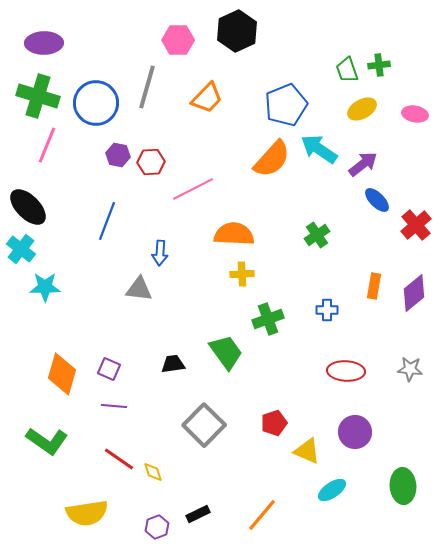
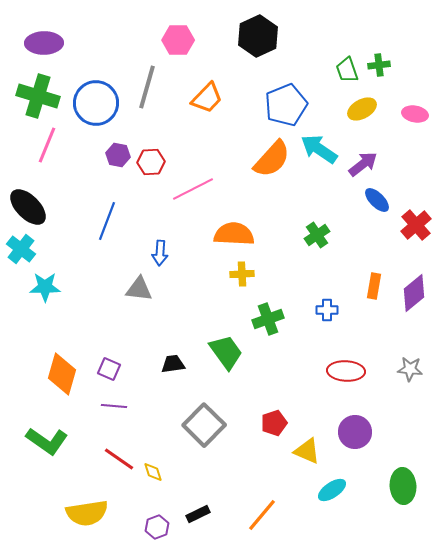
black hexagon at (237, 31): moved 21 px right, 5 px down
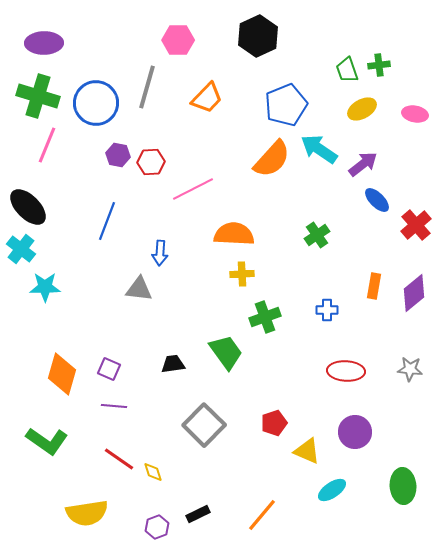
green cross at (268, 319): moved 3 px left, 2 px up
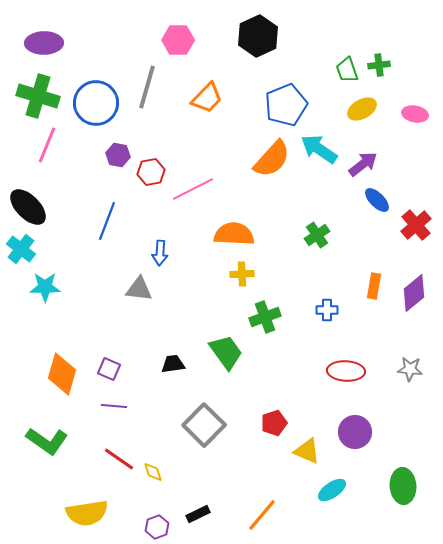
red hexagon at (151, 162): moved 10 px down; rotated 8 degrees counterclockwise
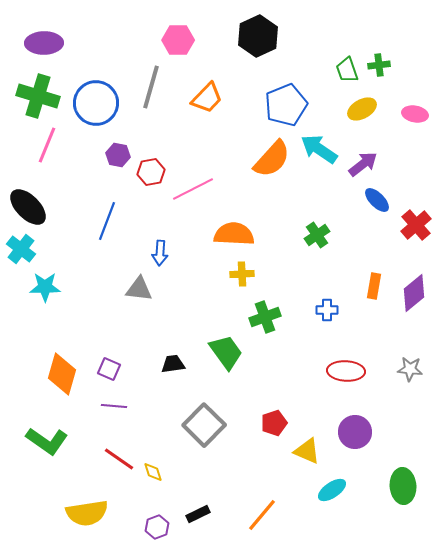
gray line at (147, 87): moved 4 px right
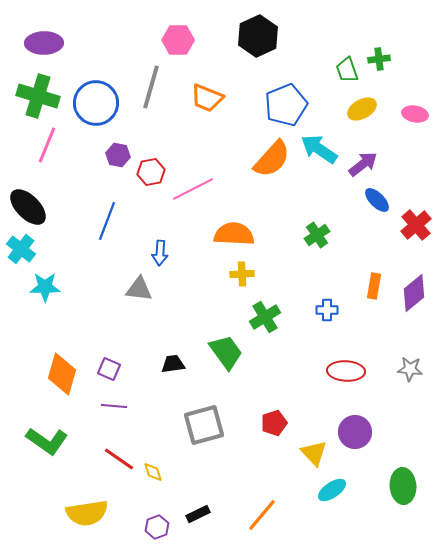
green cross at (379, 65): moved 6 px up
orange trapezoid at (207, 98): rotated 68 degrees clockwise
green cross at (265, 317): rotated 12 degrees counterclockwise
gray square at (204, 425): rotated 30 degrees clockwise
yellow triangle at (307, 451): moved 7 px right, 2 px down; rotated 24 degrees clockwise
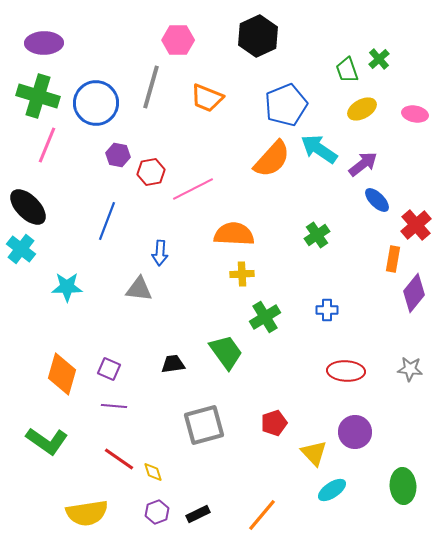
green cross at (379, 59): rotated 35 degrees counterclockwise
orange rectangle at (374, 286): moved 19 px right, 27 px up
cyan star at (45, 287): moved 22 px right
purple diamond at (414, 293): rotated 12 degrees counterclockwise
purple hexagon at (157, 527): moved 15 px up
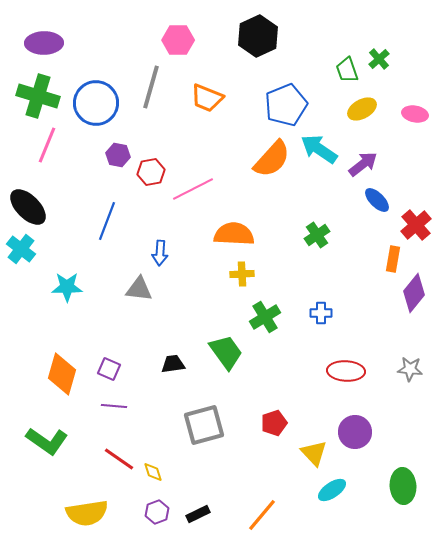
blue cross at (327, 310): moved 6 px left, 3 px down
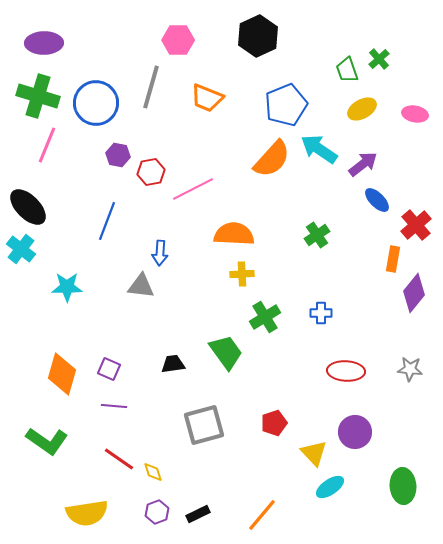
gray triangle at (139, 289): moved 2 px right, 3 px up
cyan ellipse at (332, 490): moved 2 px left, 3 px up
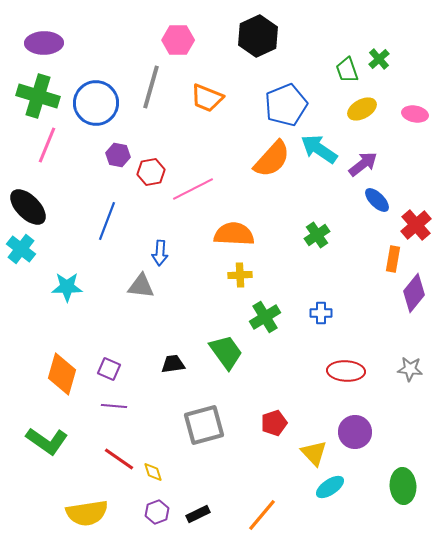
yellow cross at (242, 274): moved 2 px left, 1 px down
